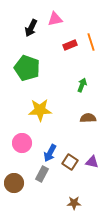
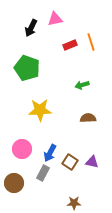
green arrow: rotated 128 degrees counterclockwise
pink circle: moved 6 px down
gray rectangle: moved 1 px right, 1 px up
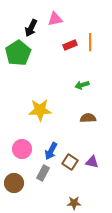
orange line: moved 1 px left; rotated 18 degrees clockwise
green pentagon: moved 9 px left, 15 px up; rotated 20 degrees clockwise
blue arrow: moved 1 px right, 2 px up
